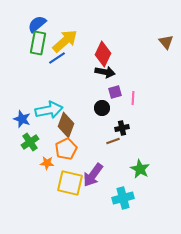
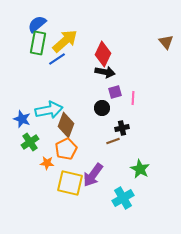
blue line: moved 1 px down
cyan cross: rotated 15 degrees counterclockwise
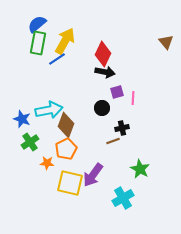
yellow arrow: rotated 20 degrees counterclockwise
purple square: moved 2 px right
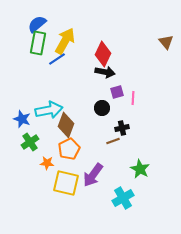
orange pentagon: moved 3 px right
yellow square: moved 4 px left
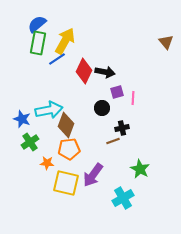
red diamond: moved 19 px left, 17 px down
orange pentagon: rotated 20 degrees clockwise
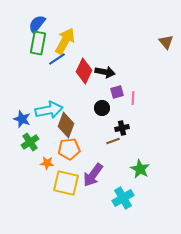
blue semicircle: rotated 12 degrees counterclockwise
